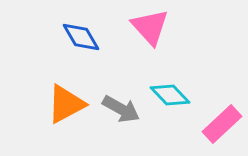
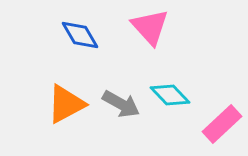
blue diamond: moved 1 px left, 2 px up
gray arrow: moved 5 px up
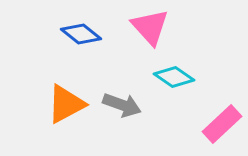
blue diamond: moved 1 px right, 1 px up; rotated 21 degrees counterclockwise
cyan diamond: moved 4 px right, 18 px up; rotated 12 degrees counterclockwise
gray arrow: moved 1 px right, 1 px down; rotated 9 degrees counterclockwise
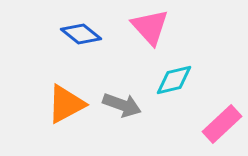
cyan diamond: moved 3 px down; rotated 48 degrees counterclockwise
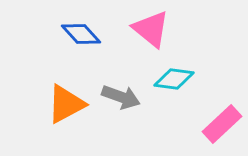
pink triangle: moved 1 px right, 2 px down; rotated 9 degrees counterclockwise
blue diamond: rotated 9 degrees clockwise
cyan diamond: moved 1 px up; rotated 21 degrees clockwise
gray arrow: moved 1 px left, 8 px up
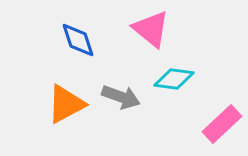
blue diamond: moved 3 px left, 6 px down; rotated 24 degrees clockwise
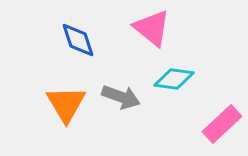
pink triangle: moved 1 px right, 1 px up
orange triangle: rotated 33 degrees counterclockwise
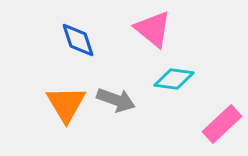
pink triangle: moved 1 px right, 1 px down
gray arrow: moved 5 px left, 3 px down
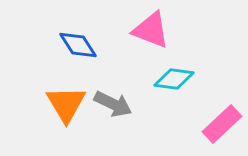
pink triangle: moved 2 px left, 1 px down; rotated 18 degrees counterclockwise
blue diamond: moved 5 px down; rotated 15 degrees counterclockwise
gray arrow: moved 3 px left, 4 px down; rotated 6 degrees clockwise
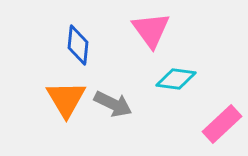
pink triangle: rotated 33 degrees clockwise
blue diamond: rotated 39 degrees clockwise
cyan diamond: moved 2 px right
orange triangle: moved 5 px up
